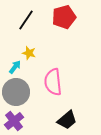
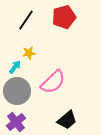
yellow star: rotated 24 degrees counterclockwise
pink semicircle: rotated 128 degrees counterclockwise
gray circle: moved 1 px right, 1 px up
purple cross: moved 2 px right, 1 px down
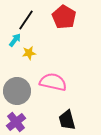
red pentagon: rotated 25 degrees counterclockwise
cyan arrow: moved 27 px up
pink semicircle: rotated 124 degrees counterclockwise
black trapezoid: rotated 115 degrees clockwise
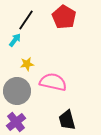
yellow star: moved 2 px left, 11 px down
